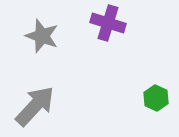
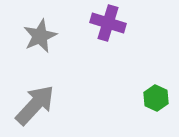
gray star: moved 2 px left; rotated 28 degrees clockwise
gray arrow: moved 1 px up
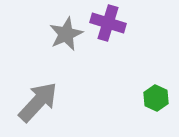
gray star: moved 26 px right, 2 px up
gray arrow: moved 3 px right, 3 px up
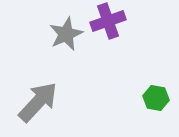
purple cross: moved 2 px up; rotated 36 degrees counterclockwise
green hexagon: rotated 15 degrees counterclockwise
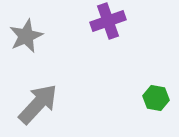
gray star: moved 40 px left, 2 px down
gray arrow: moved 2 px down
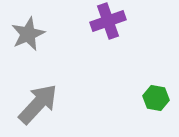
gray star: moved 2 px right, 2 px up
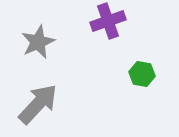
gray star: moved 10 px right, 8 px down
green hexagon: moved 14 px left, 24 px up
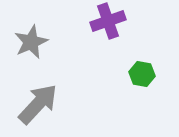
gray star: moved 7 px left
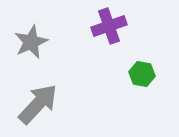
purple cross: moved 1 px right, 5 px down
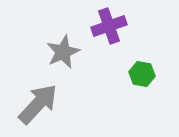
gray star: moved 32 px right, 10 px down
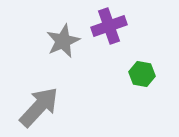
gray star: moved 11 px up
gray arrow: moved 1 px right, 3 px down
